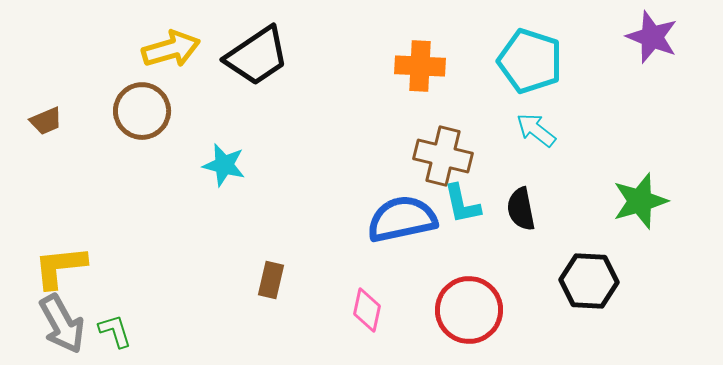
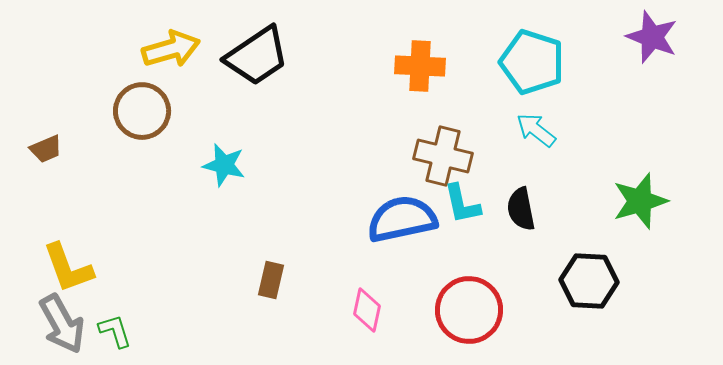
cyan pentagon: moved 2 px right, 1 px down
brown trapezoid: moved 28 px down
yellow L-shape: moved 8 px right, 1 px down; rotated 104 degrees counterclockwise
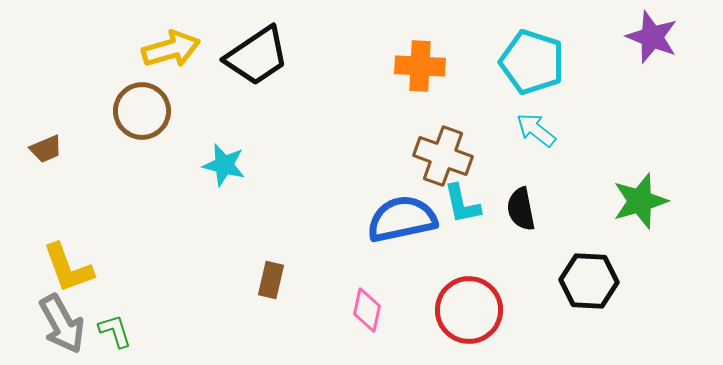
brown cross: rotated 6 degrees clockwise
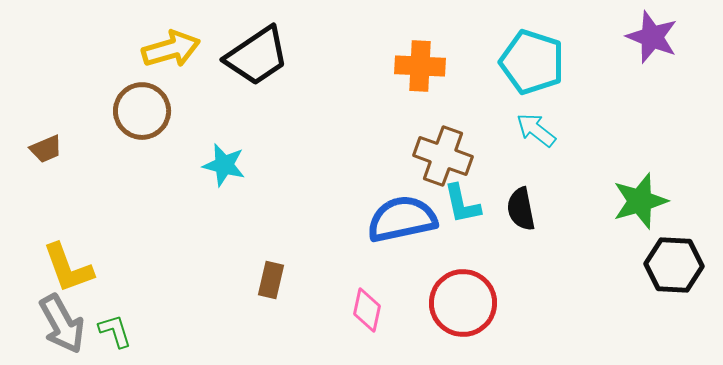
black hexagon: moved 85 px right, 16 px up
red circle: moved 6 px left, 7 px up
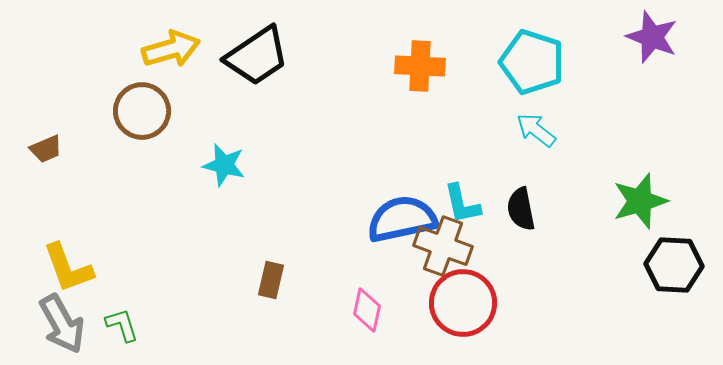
brown cross: moved 90 px down
green L-shape: moved 7 px right, 6 px up
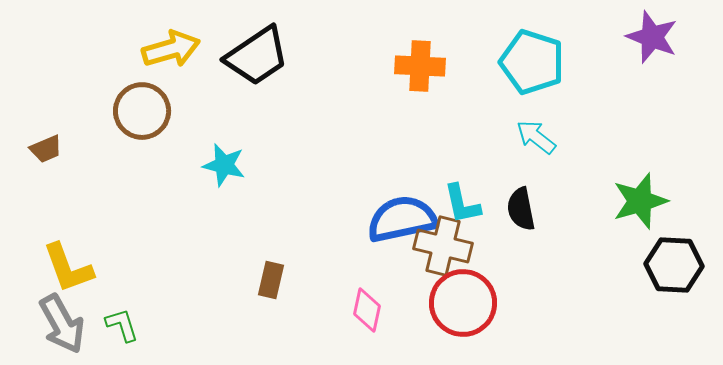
cyan arrow: moved 7 px down
brown cross: rotated 6 degrees counterclockwise
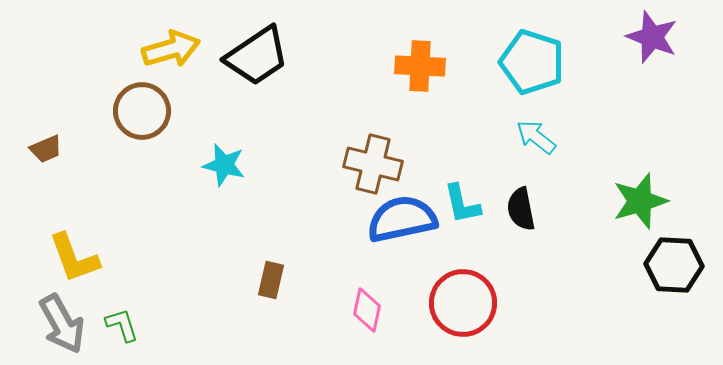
brown cross: moved 70 px left, 82 px up
yellow L-shape: moved 6 px right, 10 px up
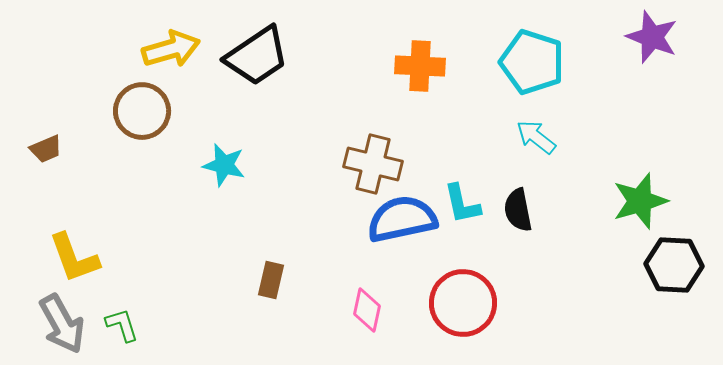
black semicircle: moved 3 px left, 1 px down
